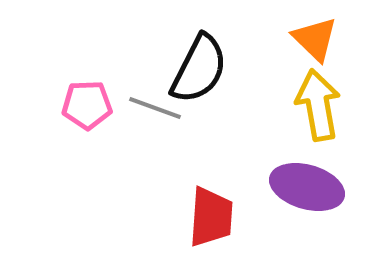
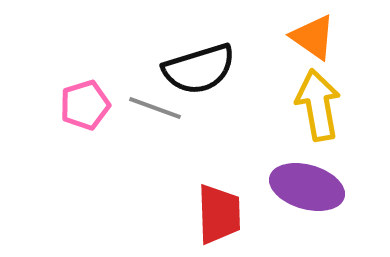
orange triangle: moved 2 px left, 2 px up; rotated 9 degrees counterclockwise
black semicircle: rotated 46 degrees clockwise
pink pentagon: moved 2 px left; rotated 15 degrees counterclockwise
red trapezoid: moved 8 px right, 3 px up; rotated 6 degrees counterclockwise
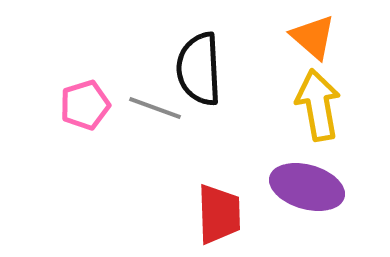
orange triangle: rotated 6 degrees clockwise
black semicircle: rotated 104 degrees clockwise
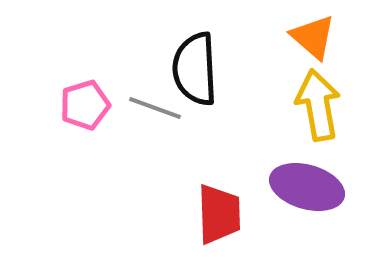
black semicircle: moved 4 px left
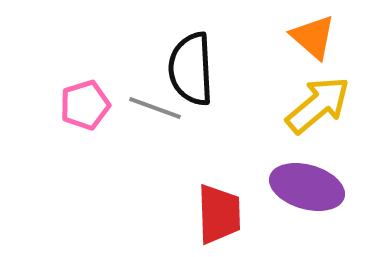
black semicircle: moved 4 px left
yellow arrow: rotated 60 degrees clockwise
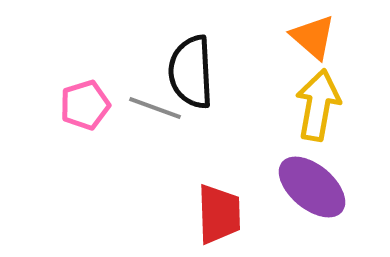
black semicircle: moved 3 px down
yellow arrow: rotated 40 degrees counterclockwise
purple ellipse: moved 5 px right; rotated 24 degrees clockwise
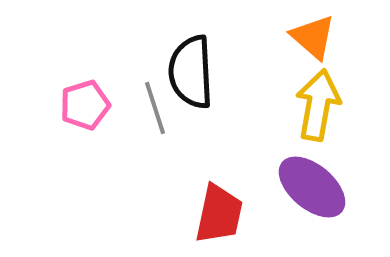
gray line: rotated 52 degrees clockwise
red trapezoid: rotated 14 degrees clockwise
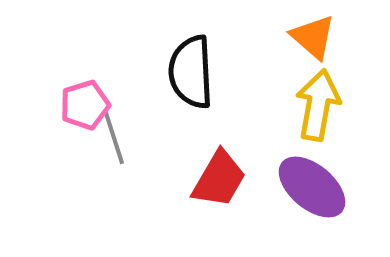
gray line: moved 41 px left, 30 px down
red trapezoid: moved 35 px up; rotated 18 degrees clockwise
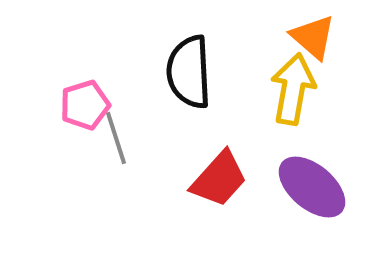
black semicircle: moved 2 px left
yellow arrow: moved 25 px left, 16 px up
gray line: moved 2 px right
red trapezoid: rotated 12 degrees clockwise
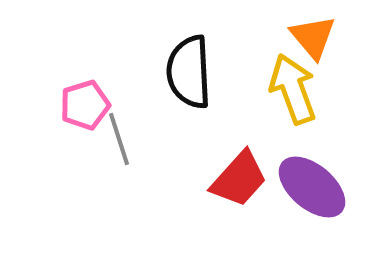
orange triangle: rotated 9 degrees clockwise
yellow arrow: rotated 30 degrees counterclockwise
gray line: moved 3 px right, 1 px down
red trapezoid: moved 20 px right
